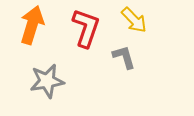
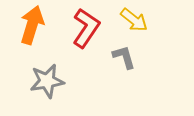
yellow arrow: rotated 8 degrees counterclockwise
red L-shape: rotated 15 degrees clockwise
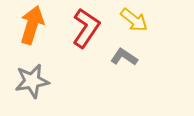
gray L-shape: rotated 40 degrees counterclockwise
gray star: moved 15 px left
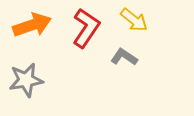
orange arrow: rotated 54 degrees clockwise
gray star: moved 6 px left, 1 px up
